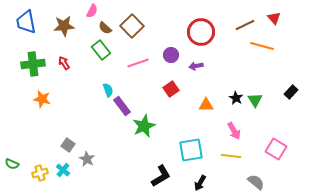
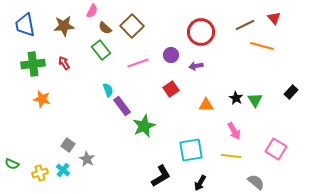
blue trapezoid: moved 1 px left, 3 px down
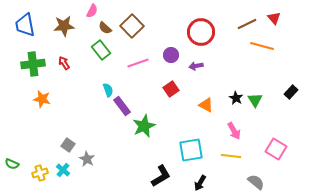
brown line: moved 2 px right, 1 px up
orange triangle: rotated 28 degrees clockwise
